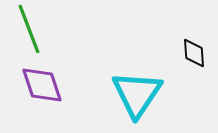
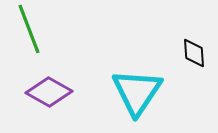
purple diamond: moved 7 px right, 7 px down; rotated 42 degrees counterclockwise
cyan triangle: moved 2 px up
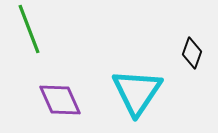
black diamond: moved 2 px left; rotated 24 degrees clockwise
purple diamond: moved 11 px right, 8 px down; rotated 36 degrees clockwise
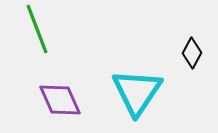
green line: moved 8 px right
black diamond: rotated 8 degrees clockwise
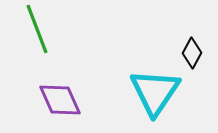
cyan triangle: moved 18 px right
